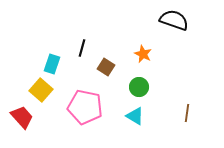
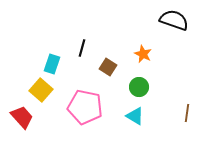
brown square: moved 2 px right
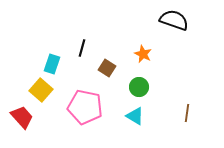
brown square: moved 1 px left, 1 px down
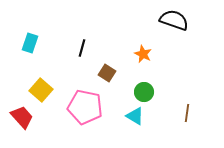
cyan rectangle: moved 22 px left, 21 px up
brown square: moved 5 px down
green circle: moved 5 px right, 5 px down
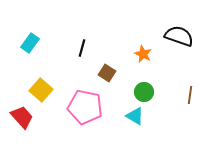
black semicircle: moved 5 px right, 16 px down
cyan rectangle: rotated 18 degrees clockwise
brown line: moved 3 px right, 18 px up
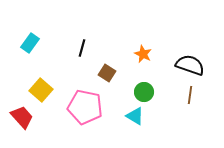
black semicircle: moved 11 px right, 29 px down
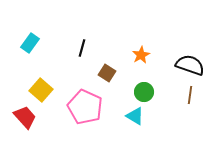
orange star: moved 2 px left, 1 px down; rotated 18 degrees clockwise
pink pentagon: rotated 12 degrees clockwise
red trapezoid: moved 3 px right
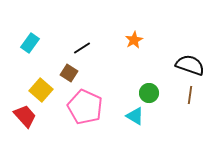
black line: rotated 42 degrees clockwise
orange star: moved 7 px left, 15 px up
brown square: moved 38 px left
green circle: moved 5 px right, 1 px down
red trapezoid: moved 1 px up
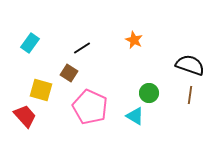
orange star: rotated 18 degrees counterclockwise
yellow square: rotated 25 degrees counterclockwise
pink pentagon: moved 5 px right
